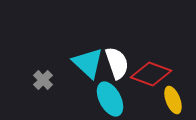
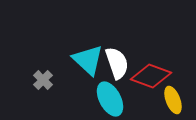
cyan triangle: moved 3 px up
red diamond: moved 2 px down
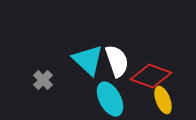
white semicircle: moved 2 px up
yellow ellipse: moved 10 px left
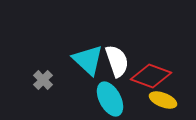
yellow ellipse: rotated 48 degrees counterclockwise
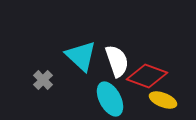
cyan triangle: moved 7 px left, 4 px up
red diamond: moved 4 px left
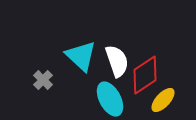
red diamond: moved 2 px left, 1 px up; rotated 54 degrees counterclockwise
yellow ellipse: rotated 68 degrees counterclockwise
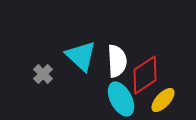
white semicircle: rotated 16 degrees clockwise
gray cross: moved 6 px up
cyan ellipse: moved 11 px right
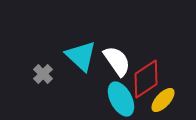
white semicircle: rotated 32 degrees counterclockwise
red diamond: moved 1 px right, 4 px down
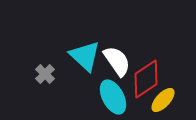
cyan triangle: moved 4 px right
gray cross: moved 2 px right
cyan ellipse: moved 8 px left, 2 px up
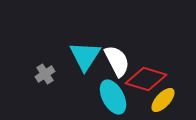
cyan triangle: rotated 20 degrees clockwise
white semicircle: rotated 8 degrees clockwise
gray cross: rotated 12 degrees clockwise
red diamond: rotated 51 degrees clockwise
